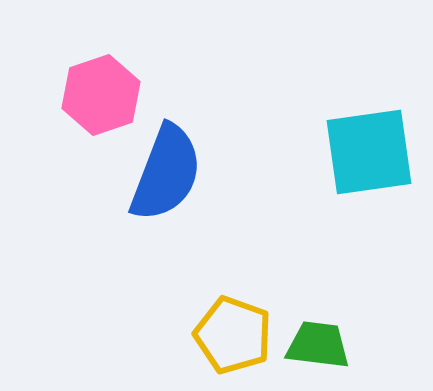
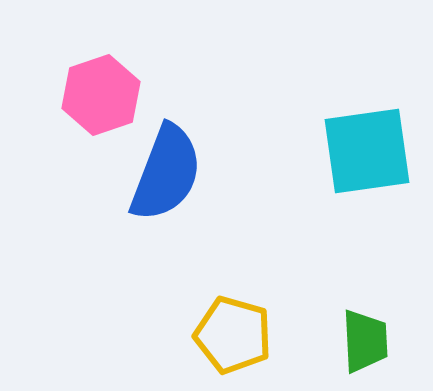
cyan square: moved 2 px left, 1 px up
yellow pentagon: rotated 4 degrees counterclockwise
green trapezoid: moved 47 px right, 4 px up; rotated 80 degrees clockwise
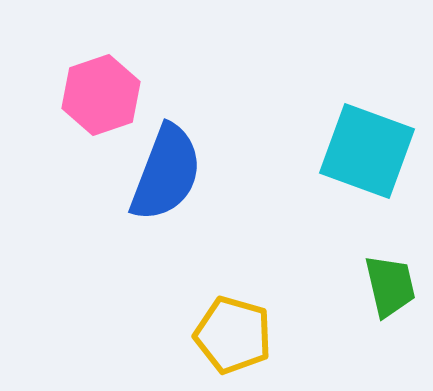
cyan square: rotated 28 degrees clockwise
green trapezoid: moved 25 px right, 55 px up; rotated 10 degrees counterclockwise
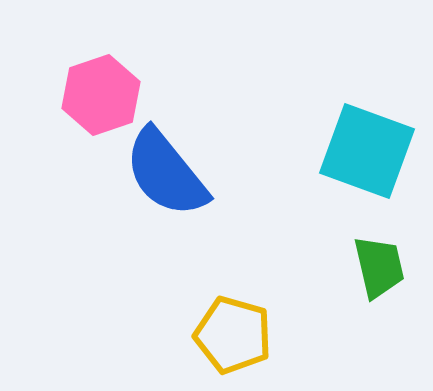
blue semicircle: rotated 120 degrees clockwise
green trapezoid: moved 11 px left, 19 px up
